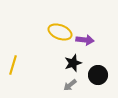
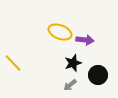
yellow line: moved 2 px up; rotated 60 degrees counterclockwise
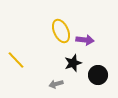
yellow ellipse: moved 1 px right, 1 px up; rotated 45 degrees clockwise
yellow line: moved 3 px right, 3 px up
gray arrow: moved 14 px left, 1 px up; rotated 24 degrees clockwise
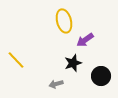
yellow ellipse: moved 3 px right, 10 px up; rotated 10 degrees clockwise
purple arrow: rotated 138 degrees clockwise
black circle: moved 3 px right, 1 px down
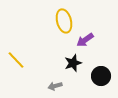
gray arrow: moved 1 px left, 2 px down
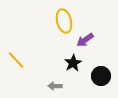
black star: rotated 12 degrees counterclockwise
gray arrow: rotated 16 degrees clockwise
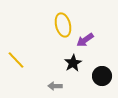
yellow ellipse: moved 1 px left, 4 px down
black circle: moved 1 px right
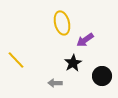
yellow ellipse: moved 1 px left, 2 px up
gray arrow: moved 3 px up
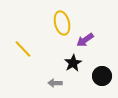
yellow line: moved 7 px right, 11 px up
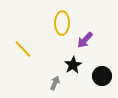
yellow ellipse: rotated 15 degrees clockwise
purple arrow: rotated 12 degrees counterclockwise
black star: moved 2 px down
gray arrow: rotated 112 degrees clockwise
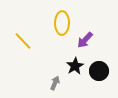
yellow line: moved 8 px up
black star: moved 2 px right, 1 px down
black circle: moved 3 px left, 5 px up
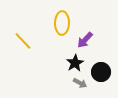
black star: moved 3 px up
black circle: moved 2 px right, 1 px down
gray arrow: moved 25 px right; rotated 96 degrees clockwise
